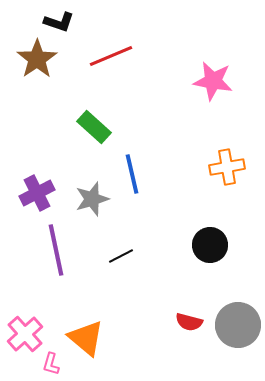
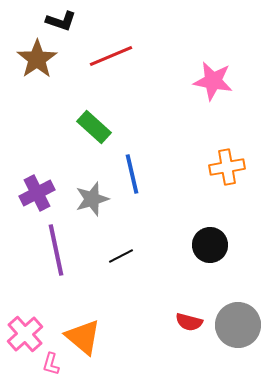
black L-shape: moved 2 px right, 1 px up
orange triangle: moved 3 px left, 1 px up
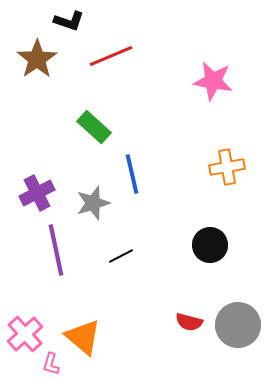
black L-shape: moved 8 px right
gray star: moved 1 px right, 4 px down
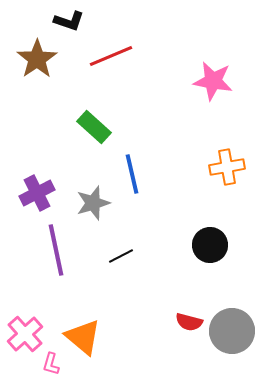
gray circle: moved 6 px left, 6 px down
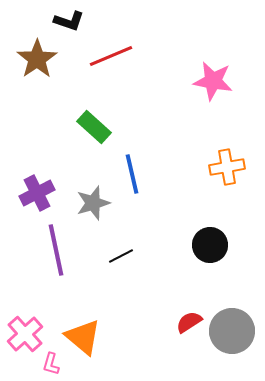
red semicircle: rotated 132 degrees clockwise
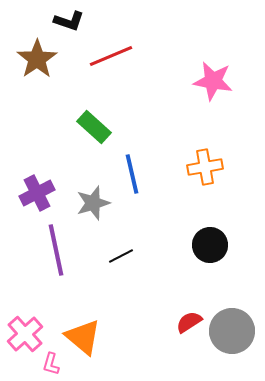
orange cross: moved 22 px left
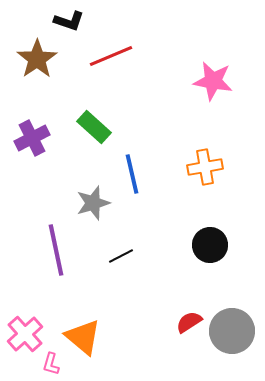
purple cross: moved 5 px left, 55 px up
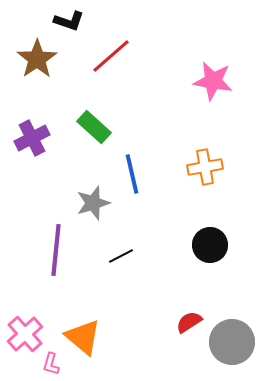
red line: rotated 18 degrees counterclockwise
purple line: rotated 18 degrees clockwise
gray circle: moved 11 px down
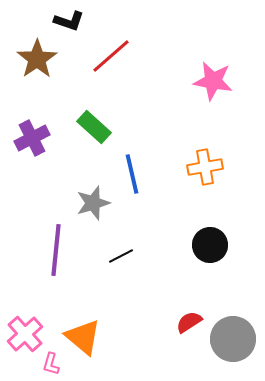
gray circle: moved 1 px right, 3 px up
